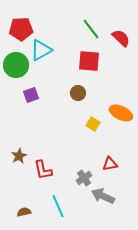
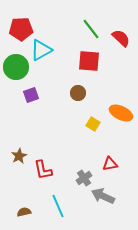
green circle: moved 2 px down
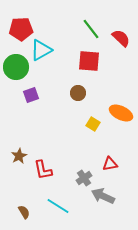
cyan line: rotated 35 degrees counterclockwise
brown semicircle: rotated 72 degrees clockwise
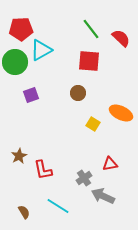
green circle: moved 1 px left, 5 px up
